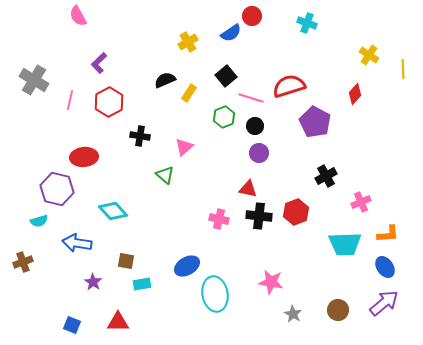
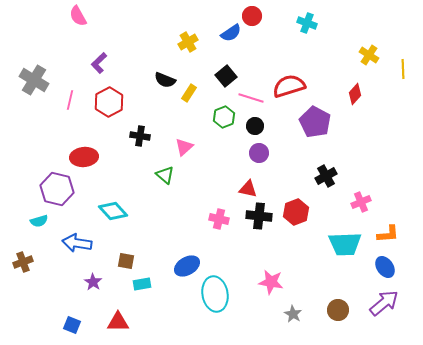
black semicircle at (165, 80): rotated 135 degrees counterclockwise
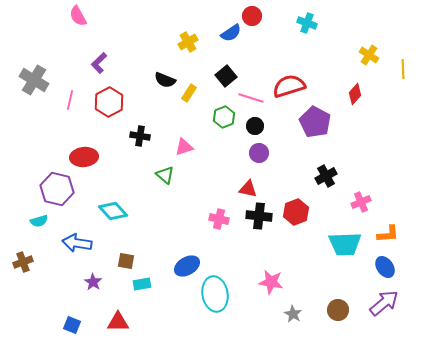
pink triangle at (184, 147): rotated 24 degrees clockwise
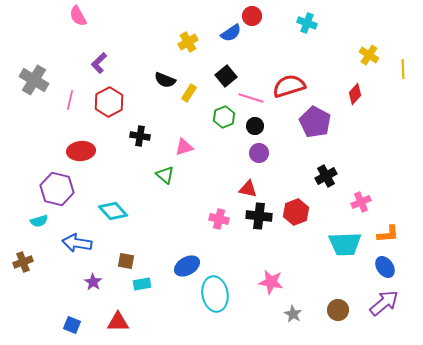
red ellipse at (84, 157): moved 3 px left, 6 px up
